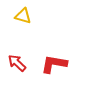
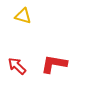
red arrow: moved 3 px down
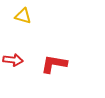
red arrow: moved 4 px left, 6 px up; rotated 144 degrees clockwise
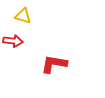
red arrow: moved 19 px up
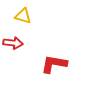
red arrow: moved 2 px down
